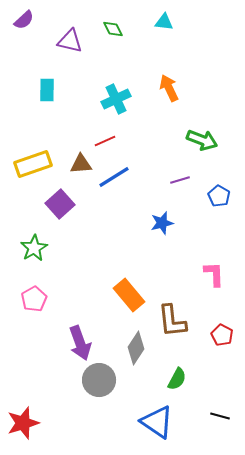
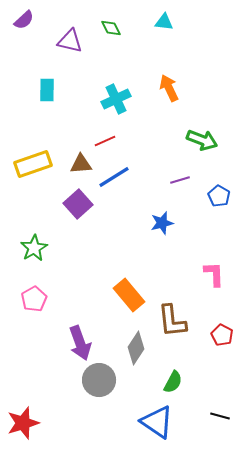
green diamond: moved 2 px left, 1 px up
purple square: moved 18 px right
green semicircle: moved 4 px left, 3 px down
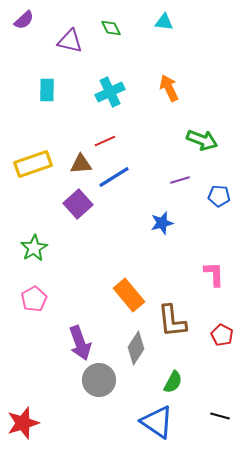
cyan cross: moved 6 px left, 7 px up
blue pentagon: rotated 25 degrees counterclockwise
